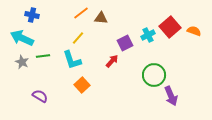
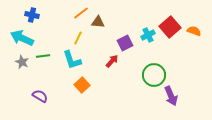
brown triangle: moved 3 px left, 4 px down
yellow line: rotated 16 degrees counterclockwise
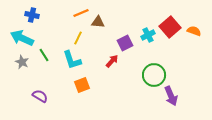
orange line: rotated 14 degrees clockwise
green line: moved 1 px right, 1 px up; rotated 64 degrees clockwise
orange square: rotated 21 degrees clockwise
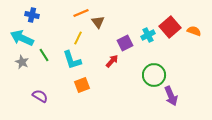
brown triangle: rotated 48 degrees clockwise
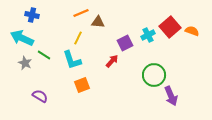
brown triangle: rotated 48 degrees counterclockwise
orange semicircle: moved 2 px left
green line: rotated 24 degrees counterclockwise
gray star: moved 3 px right, 1 px down
